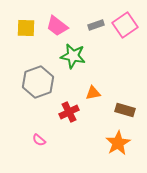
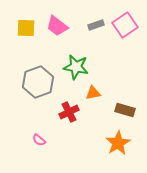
green star: moved 3 px right, 11 px down
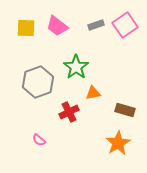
green star: rotated 25 degrees clockwise
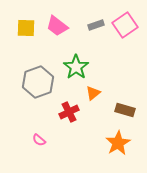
orange triangle: rotated 28 degrees counterclockwise
